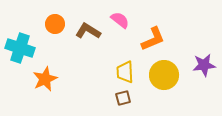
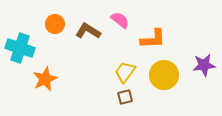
orange L-shape: rotated 20 degrees clockwise
yellow trapezoid: rotated 40 degrees clockwise
brown square: moved 2 px right, 1 px up
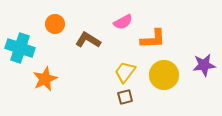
pink semicircle: moved 3 px right, 2 px down; rotated 114 degrees clockwise
brown L-shape: moved 9 px down
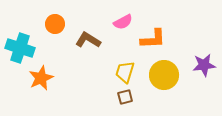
yellow trapezoid: rotated 20 degrees counterclockwise
orange star: moved 4 px left, 1 px up
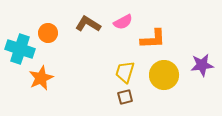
orange circle: moved 7 px left, 9 px down
brown L-shape: moved 16 px up
cyan cross: moved 1 px down
purple star: moved 2 px left
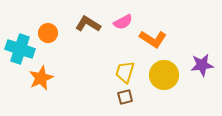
orange L-shape: rotated 36 degrees clockwise
